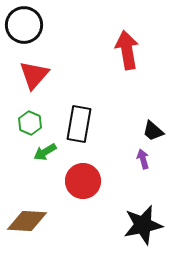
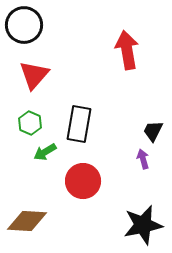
black trapezoid: rotated 75 degrees clockwise
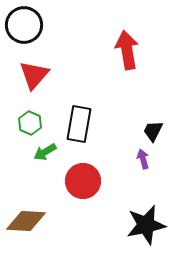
brown diamond: moved 1 px left
black star: moved 3 px right
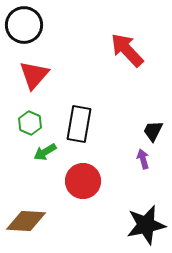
red arrow: rotated 33 degrees counterclockwise
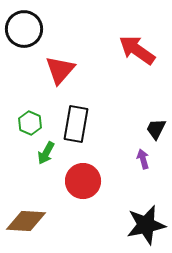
black circle: moved 4 px down
red arrow: moved 10 px right; rotated 12 degrees counterclockwise
red triangle: moved 26 px right, 5 px up
black rectangle: moved 3 px left
black trapezoid: moved 3 px right, 2 px up
green arrow: moved 1 px right, 1 px down; rotated 30 degrees counterclockwise
